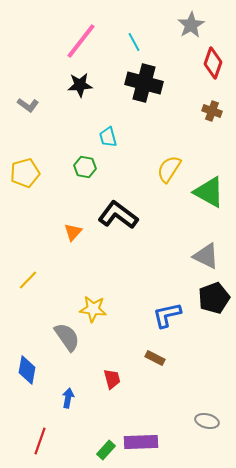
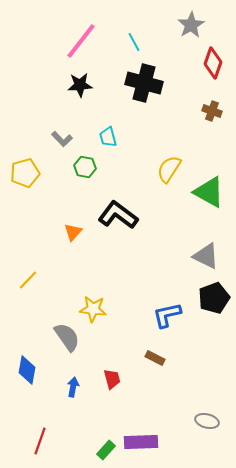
gray L-shape: moved 34 px right, 34 px down; rotated 10 degrees clockwise
blue arrow: moved 5 px right, 11 px up
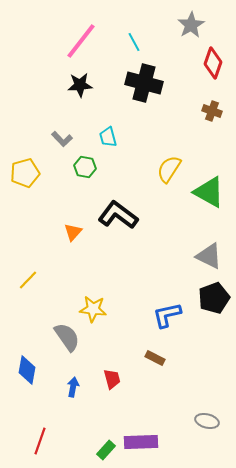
gray triangle: moved 3 px right
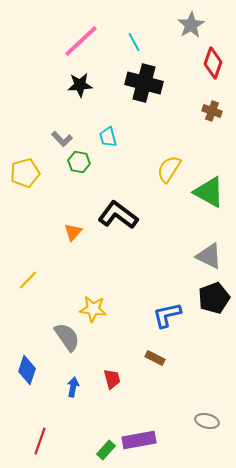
pink line: rotated 9 degrees clockwise
green hexagon: moved 6 px left, 5 px up
blue diamond: rotated 8 degrees clockwise
purple rectangle: moved 2 px left, 2 px up; rotated 8 degrees counterclockwise
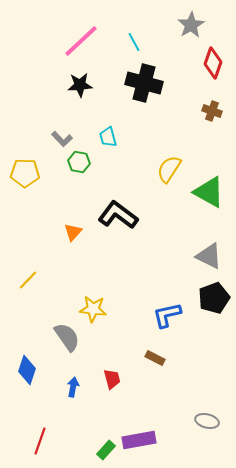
yellow pentagon: rotated 16 degrees clockwise
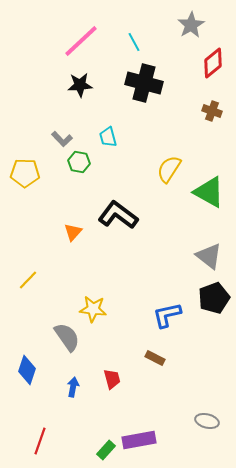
red diamond: rotated 32 degrees clockwise
gray triangle: rotated 12 degrees clockwise
